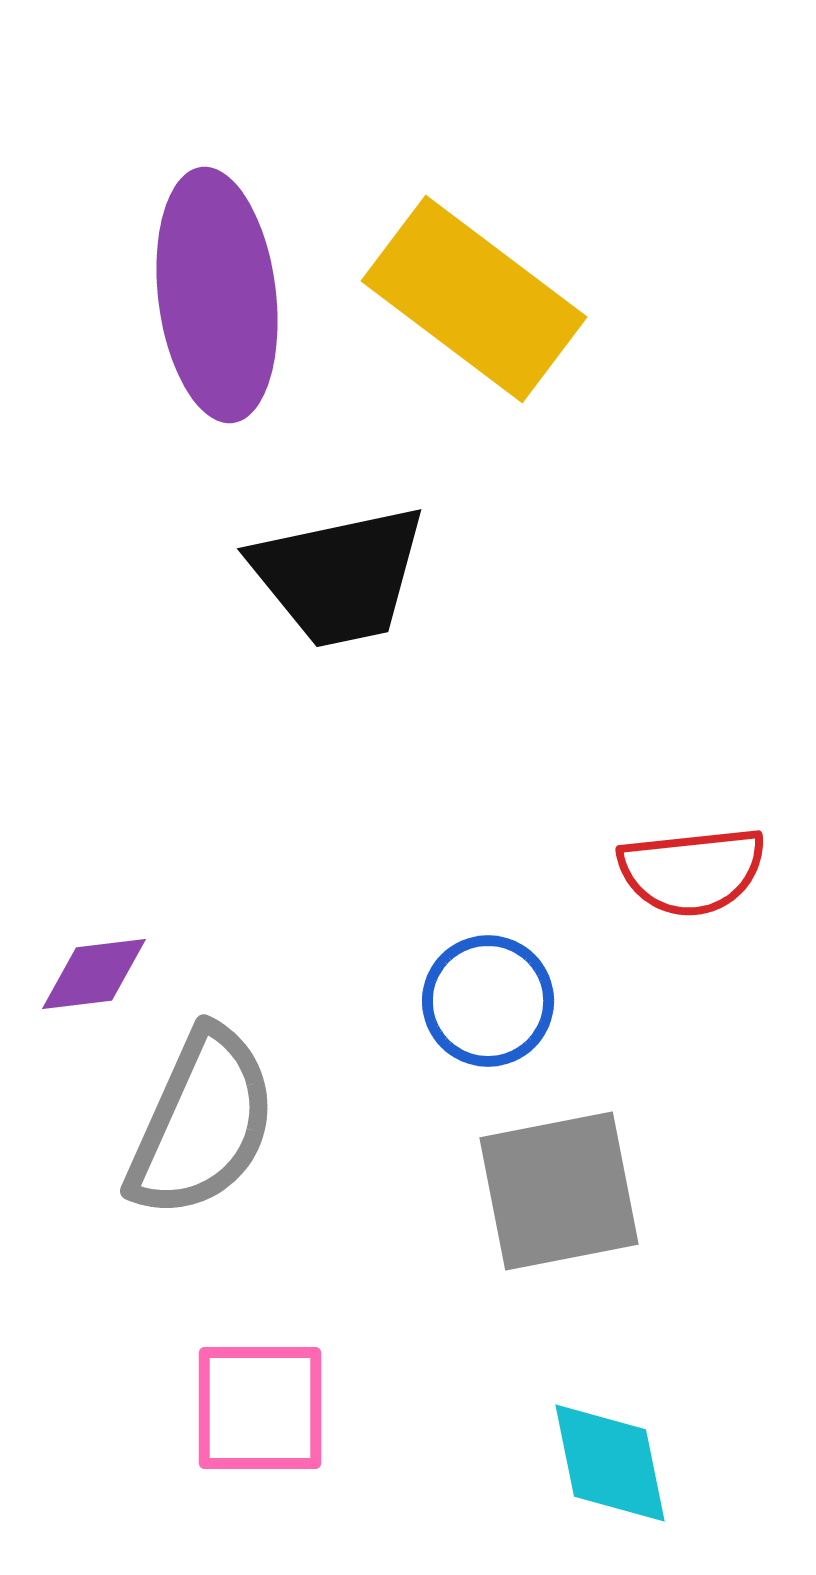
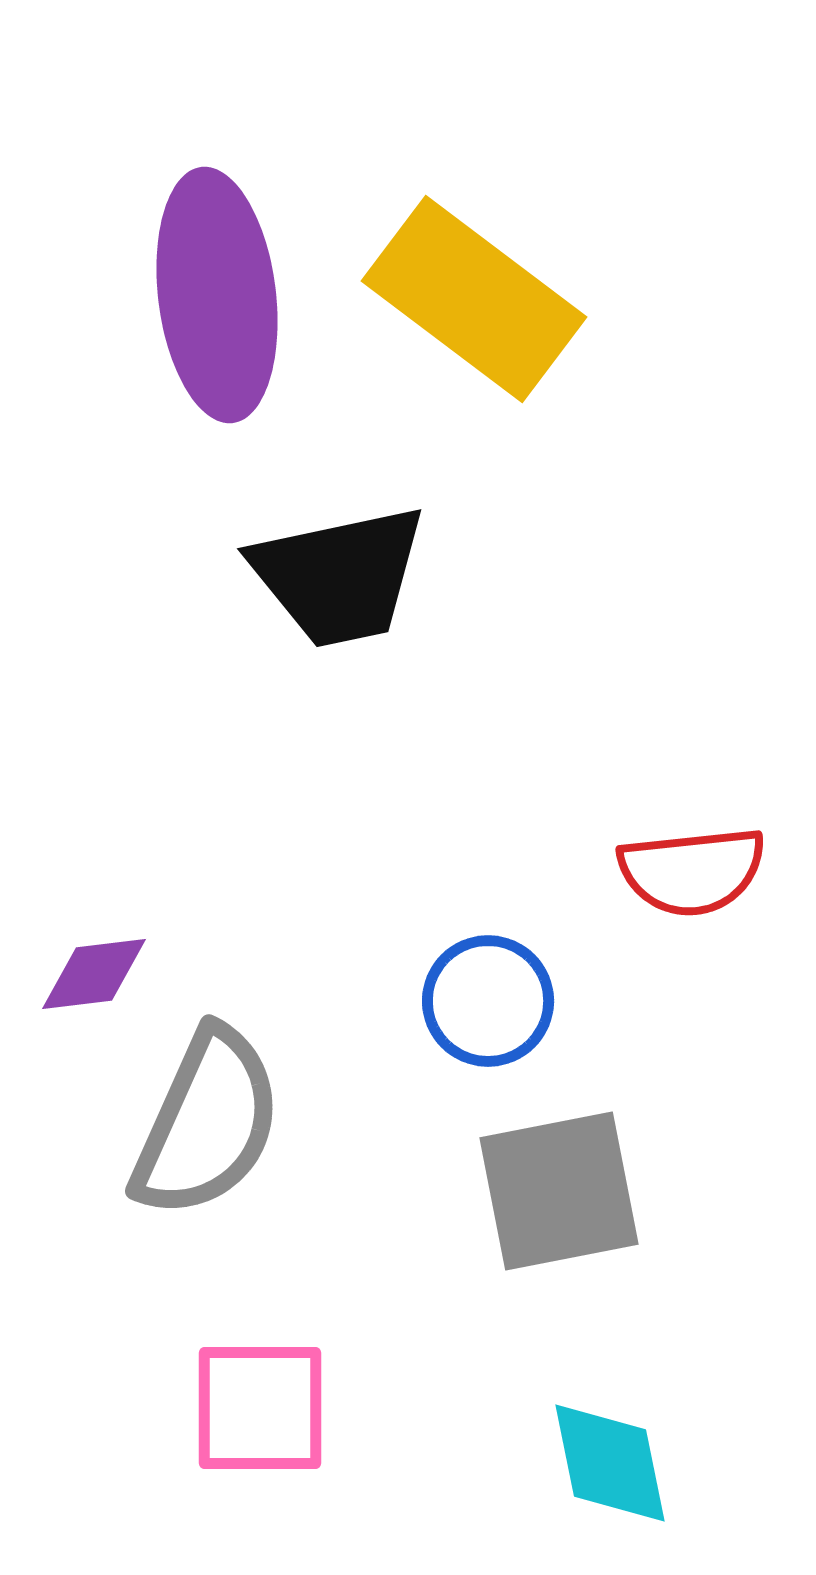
gray semicircle: moved 5 px right
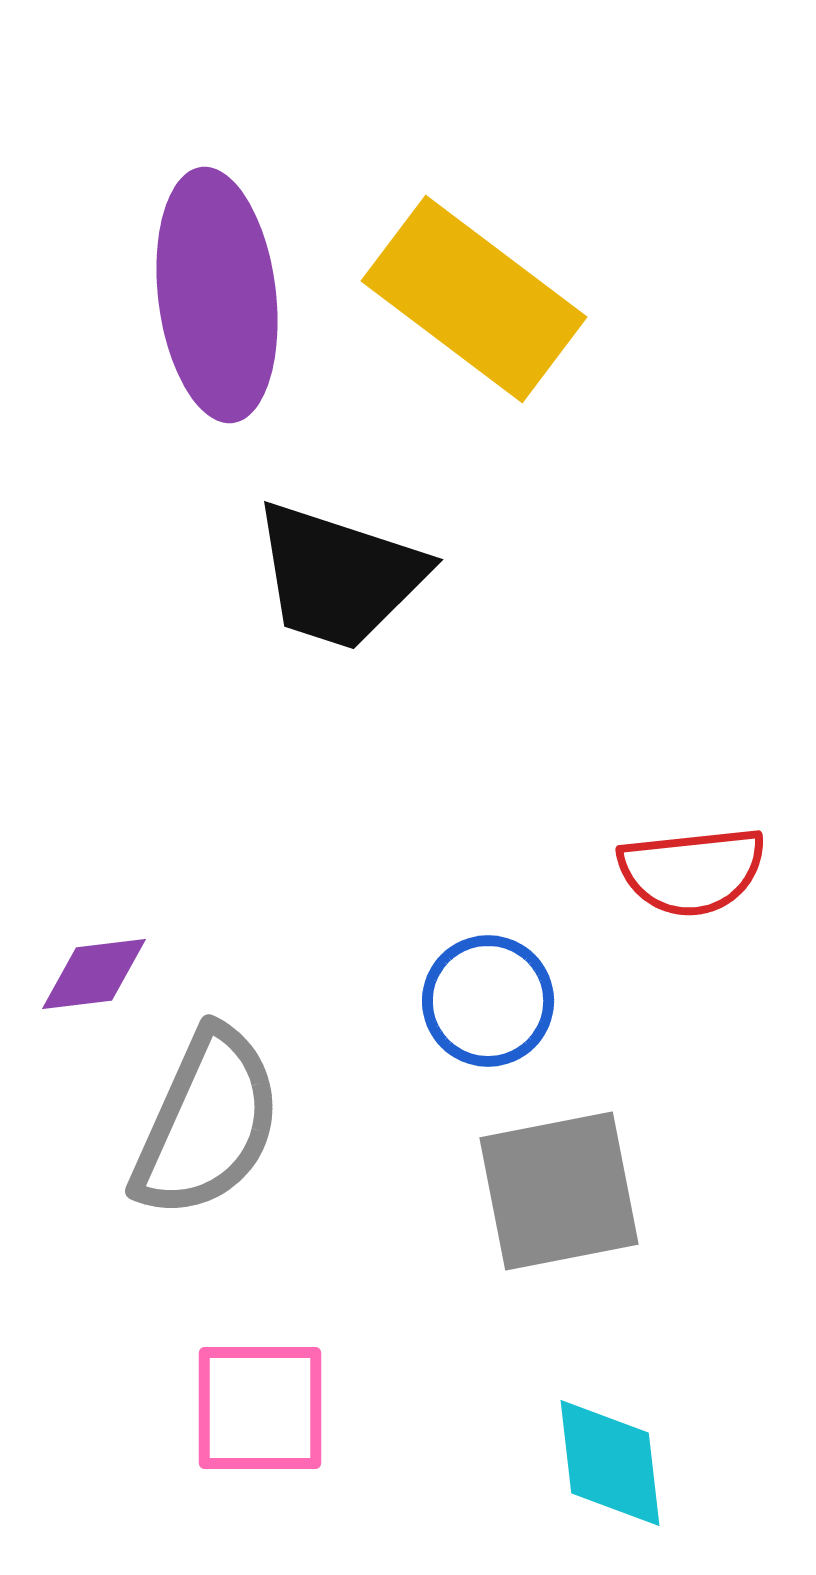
black trapezoid: rotated 30 degrees clockwise
cyan diamond: rotated 5 degrees clockwise
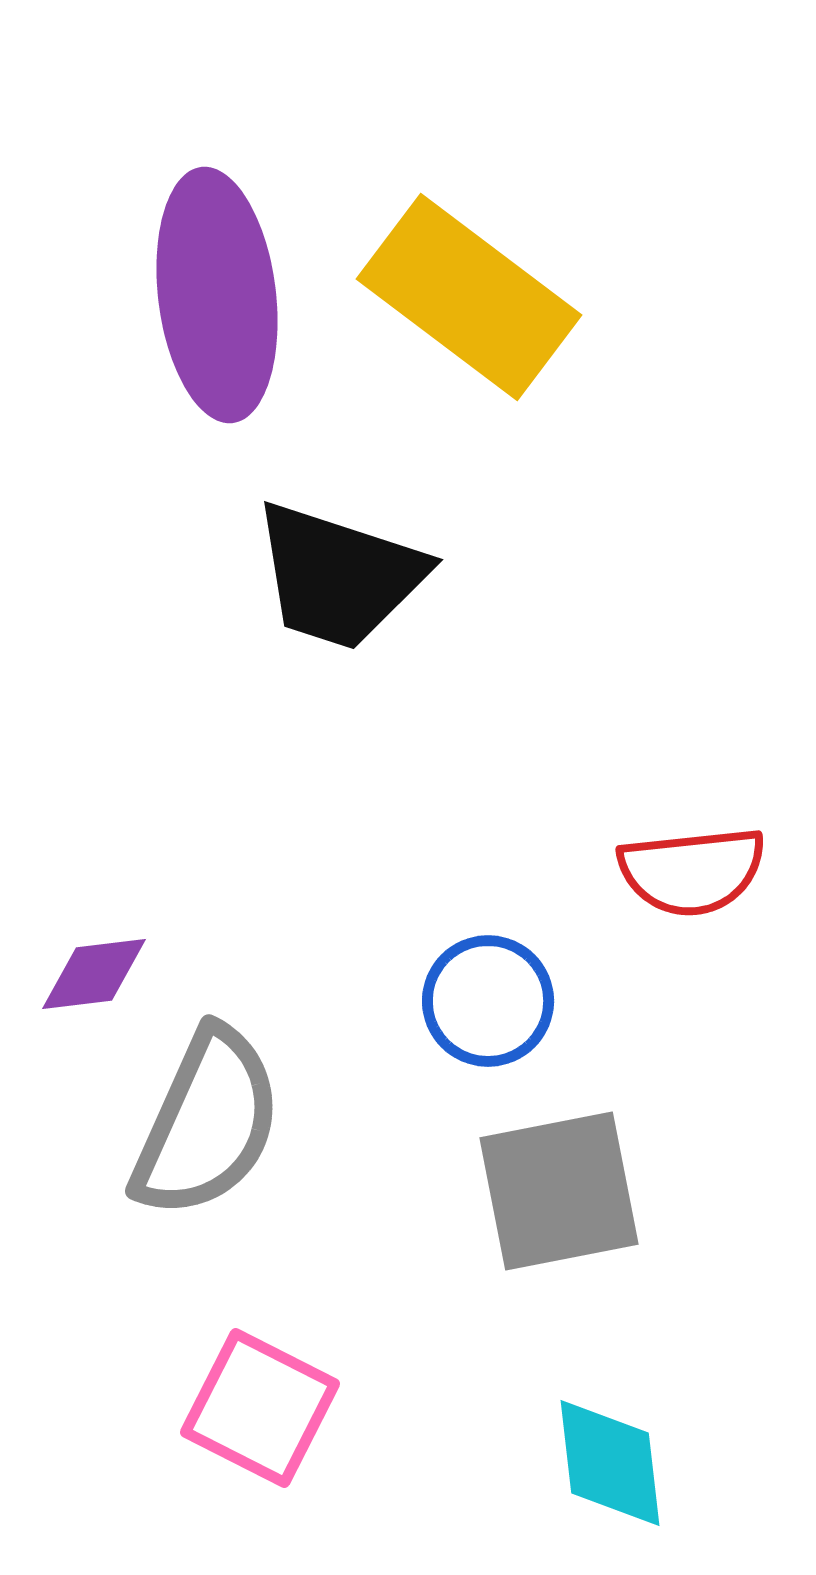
yellow rectangle: moved 5 px left, 2 px up
pink square: rotated 27 degrees clockwise
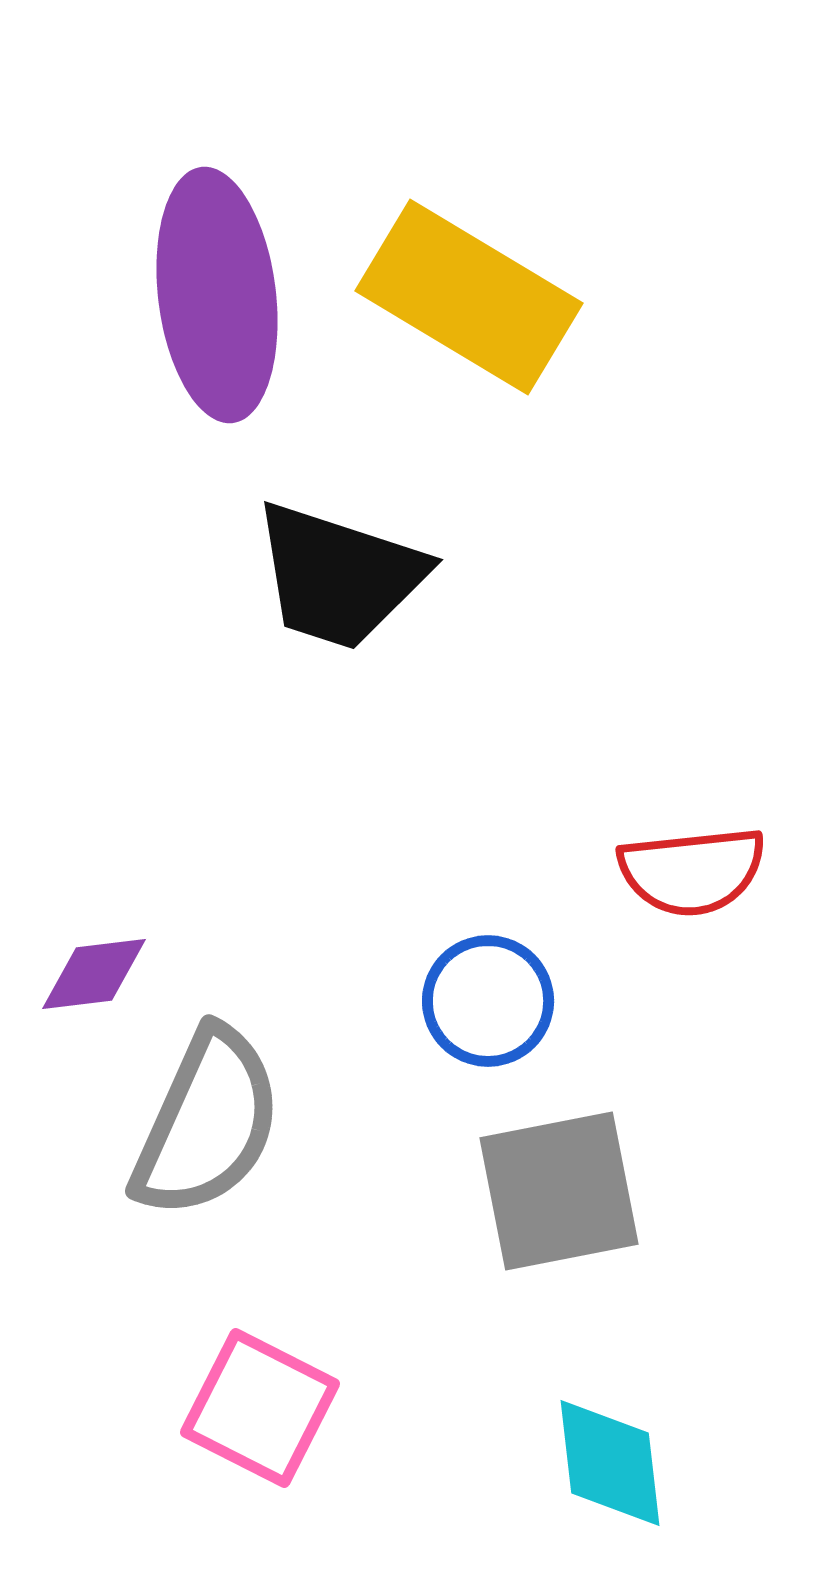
yellow rectangle: rotated 6 degrees counterclockwise
